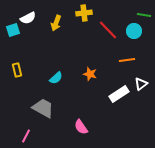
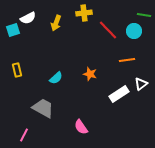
pink line: moved 2 px left, 1 px up
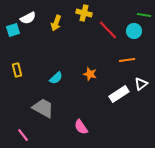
yellow cross: rotated 21 degrees clockwise
pink line: moved 1 px left; rotated 64 degrees counterclockwise
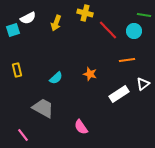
yellow cross: moved 1 px right
white triangle: moved 2 px right
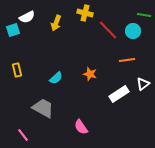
white semicircle: moved 1 px left, 1 px up
cyan circle: moved 1 px left
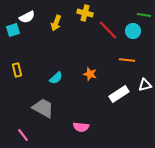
orange line: rotated 14 degrees clockwise
white triangle: moved 2 px right, 1 px down; rotated 24 degrees clockwise
pink semicircle: rotated 49 degrees counterclockwise
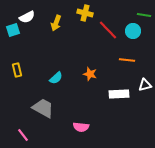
white rectangle: rotated 30 degrees clockwise
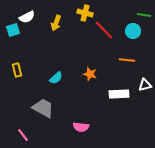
red line: moved 4 px left
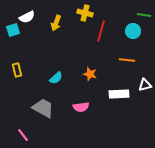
red line: moved 3 px left, 1 px down; rotated 60 degrees clockwise
pink semicircle: moved 20 px up; rotated 14 degrees counterclockwise
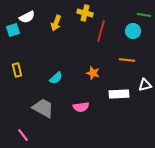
orange star: moved 3 px right, 1 px up
